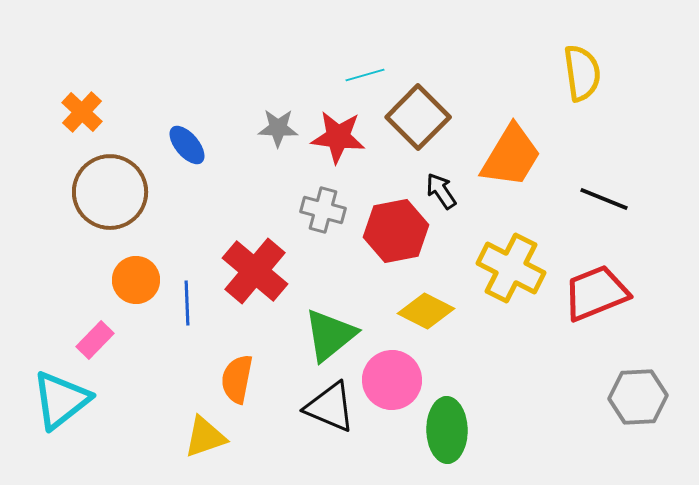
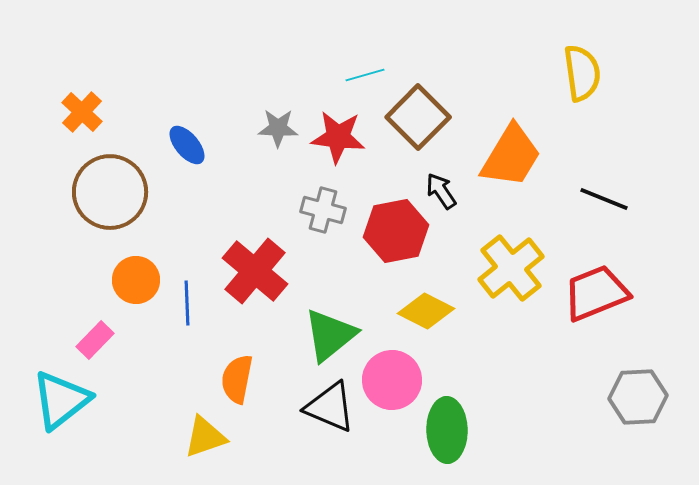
yellow cross: rotated 24 degrees clockwise
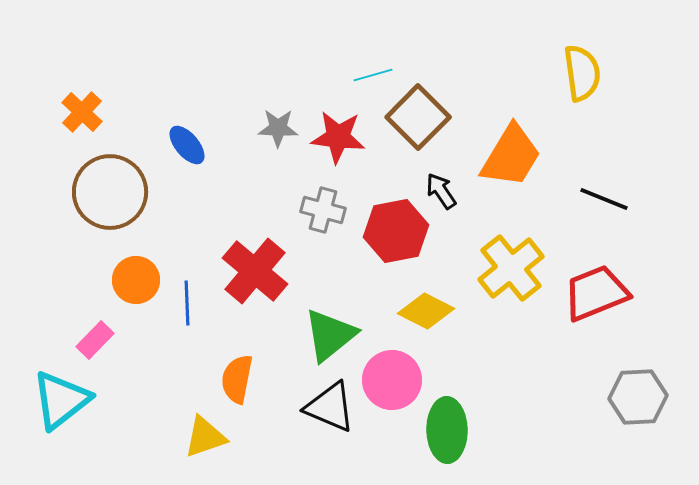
cyan line: moved 8 px right
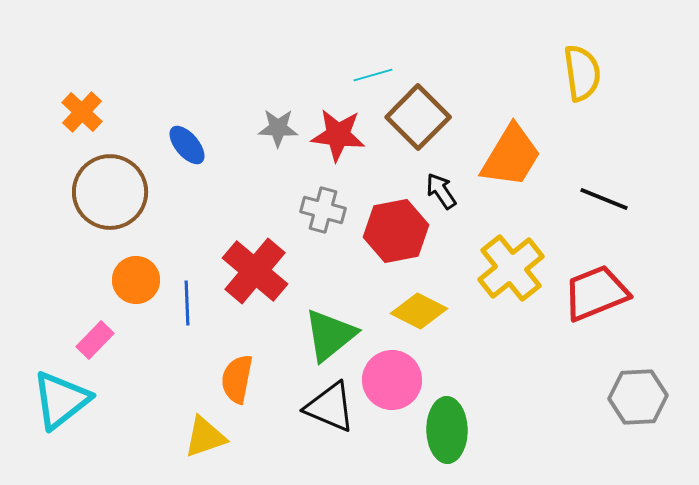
red star: moved 2 px up
yellow diamond: moved 7 px left
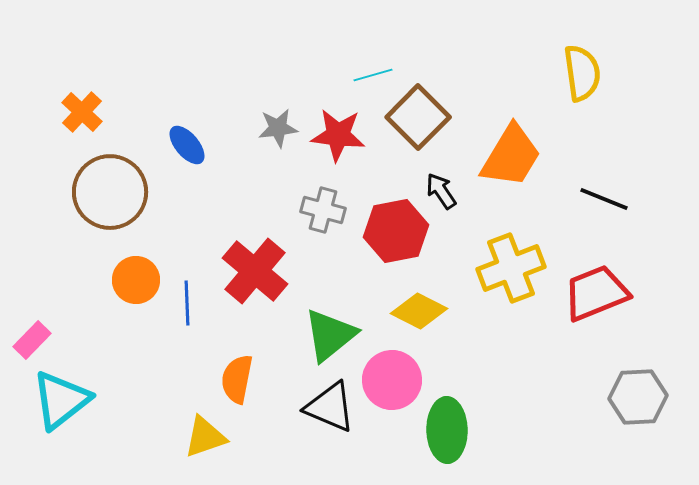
gray star: rotated 9 degrees counterclockwise
yellow cross: rotated 18 degrees clockwise
pink rectangle: moved 63 px left
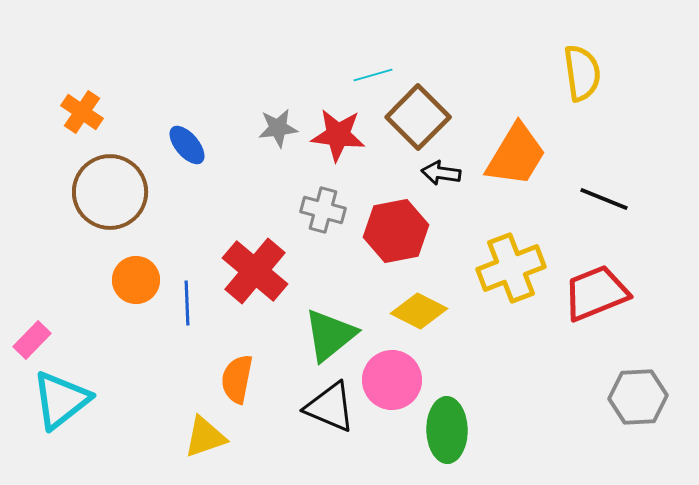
orange cross: rotated 9 degrees counterclockwise
orange trapezoid: moved 5 px right, 1 px up
black arrow: moved 18 px up; rotated 48 degrees counterclockwise
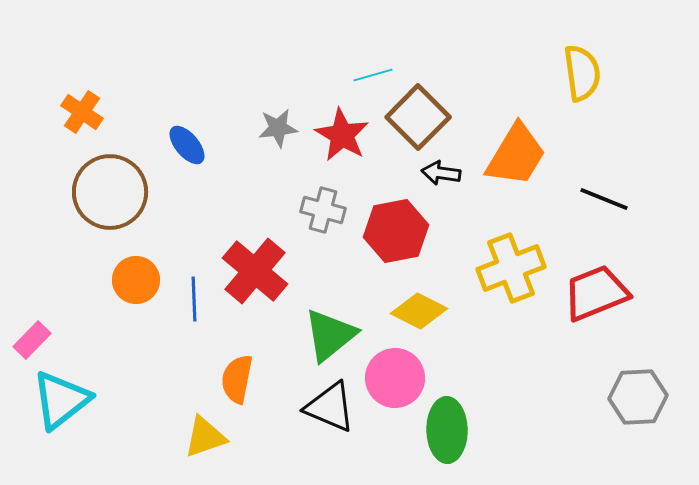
red star: moved 4 px right; rotated 24 degrees clockwise
blue line: moved 7 px right, 4 px up
pink circle: moved 3 px right, 2 px up
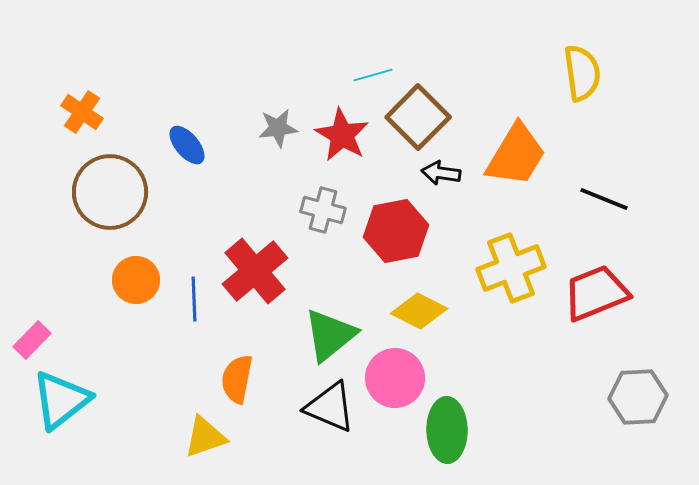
red cross: rotated 10 degrees clockwise
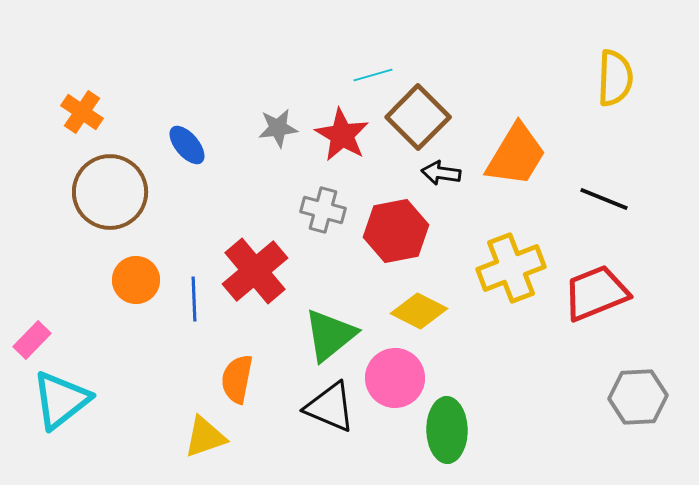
yellow semicircle: moved 33 px right, 5 px down; rotated 10 degrees clockwise
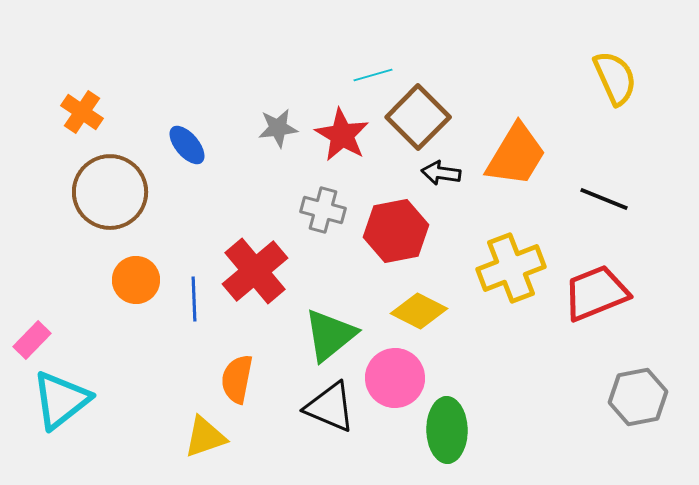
yellow semicircle: rotated 26 degrees counterclockwise
gray hexagon: rotated 8 degrees counterclockwise
